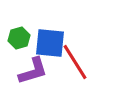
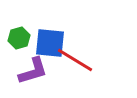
red line: moved 2 px up; rotated 27 degrees counterclockwise
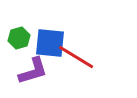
red line: moved 1 px right, 3 px up
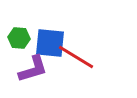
green hexagon: rotated 20 degrees clockwise
purple L-shape: moved 2 px up
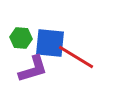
green hexagon: moved 2 px right
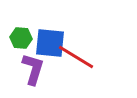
purple L-shape: rotated 56 degrees counterclockwise
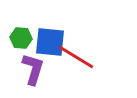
blue square: moved 1 px up
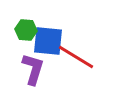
green hexagon: moved 5 px right, 8 px up
blue square: moved 2 px left, 1 px up
